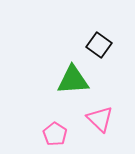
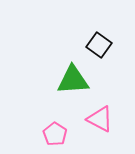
pink triangle: rotated 16 degrees counterclockwise
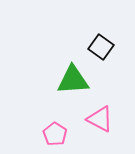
black square: moved 2 px right, 2 px down
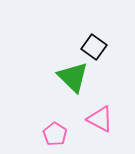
black square: moved 7 px left
green triangle: moved 3 px up; rotated 48 degrees clockwise
